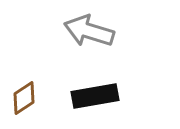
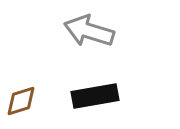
brown diamond: moved 3 px left, 3 px down; rotated 16 degrees clockwise
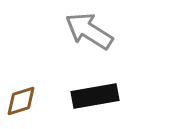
gray arrow: rotated 15 degrees clockwise
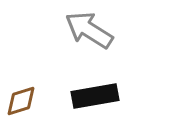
gray arrow: moved 1 px up
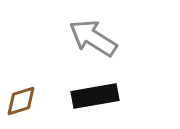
gray arrow: moved 4 px right, 8 px down
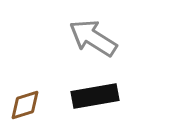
brown diamond: moved 4 px right, 4 px down
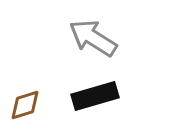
black rectangle: rotated 6 degrees counterclockwise
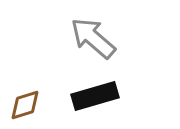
gray arrow: rotated 9 degrees clockwise
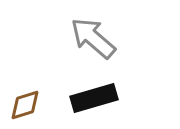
black rectangle: moved 1 px left, 2 px down
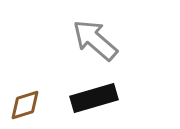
gray arrow: moved 2 px right, 2 px down
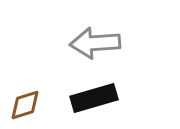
gray arrow: moved 3 px down; rotated 45 degrees counterclockwise
